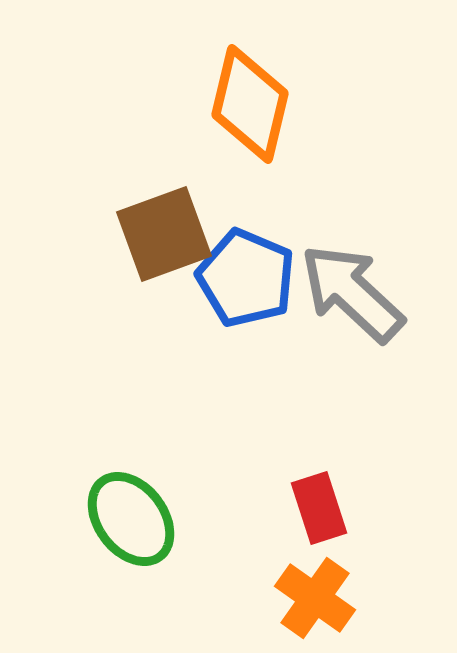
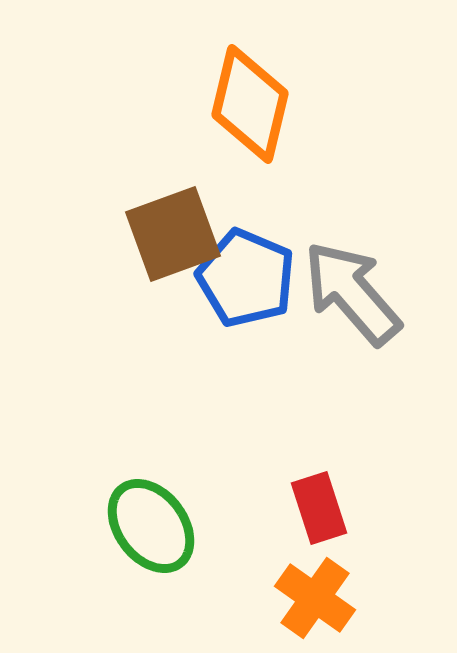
brown square: moved 9 px right
gray arrow: rotated 6 degrees clockwise
green ellipse: moved 20 px right, 7 px down
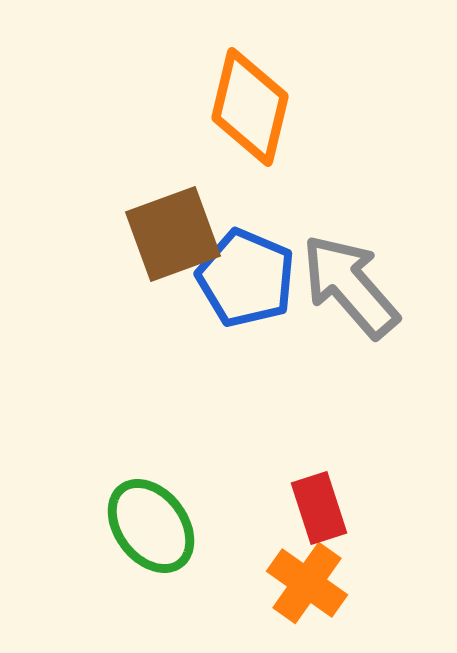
orange diamond: moved 3 px down
gray arrow: moved 2 px left, 7 px up
orange cross: moved 8 px left, 15 px up
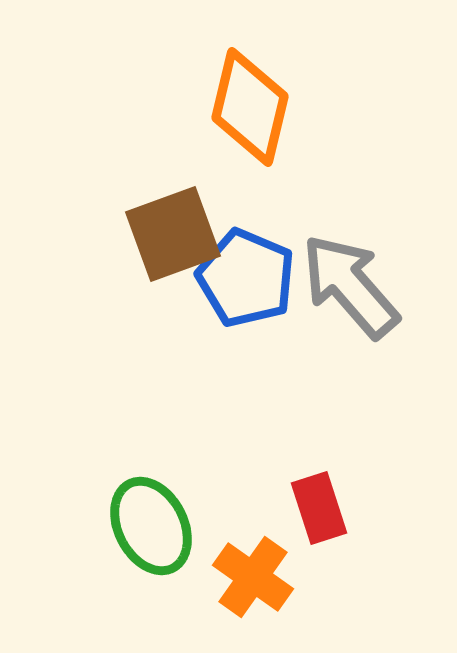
green ellipse: rotated 10 degrees clockwise
orange cross: moved 54 px left, 6 px up
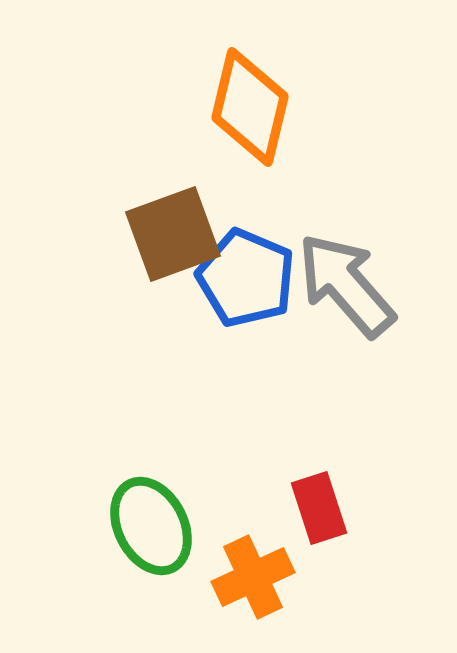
gray arrow: moved 4 px left, 1 px up
orange cross: rotated 30 degrees clockwise
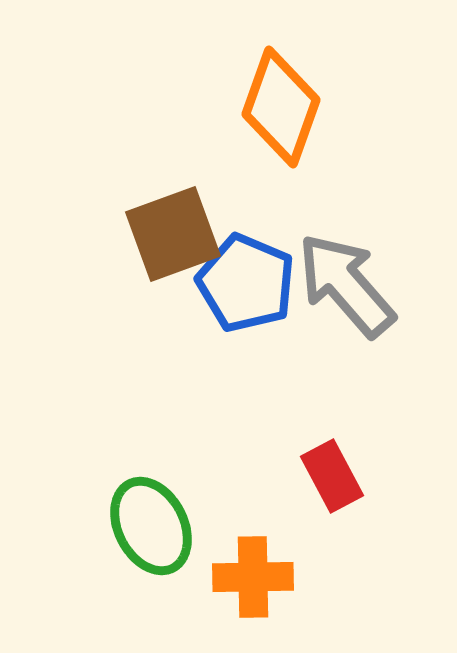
orange diamond: moved 31 px right; rotated 6 degrees clockwise
blue pentagon: moved 5 px down
red rectangle: moved 13 px right, 32 px up; rotated 10 degrees counterclockwise
orange cross: rotated 24 degrees clockwise
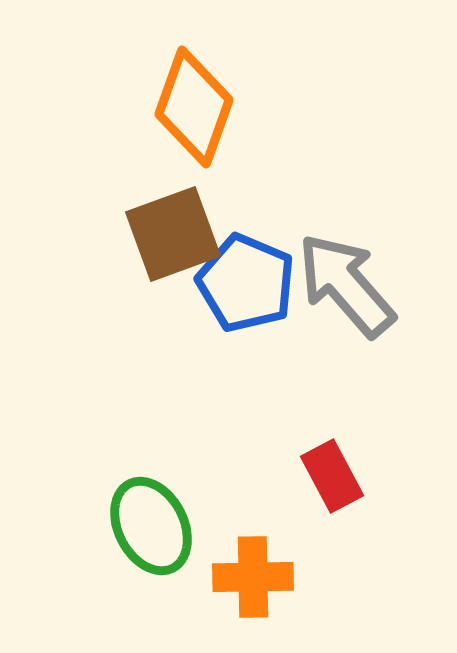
orange diamond: moved 87 px left
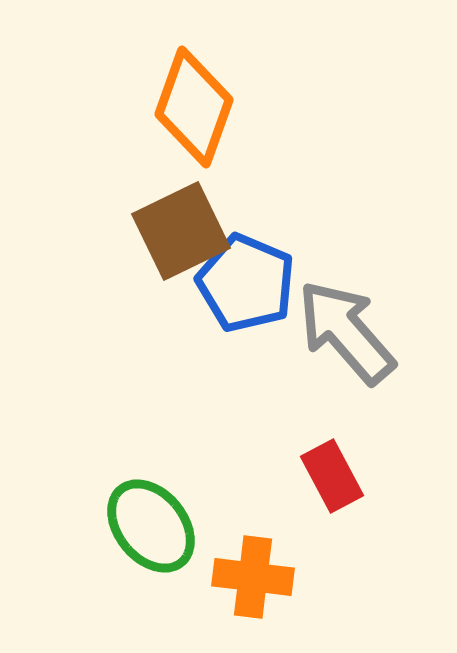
brown square: moved 8 px right, 3 px up; rotated 6 degrees counterclockwise
gray arrow: moved 47 px down
green ellipse: rotated 12 degrees counterclockwise
orange cross: rotated 8 degrees clockwise
